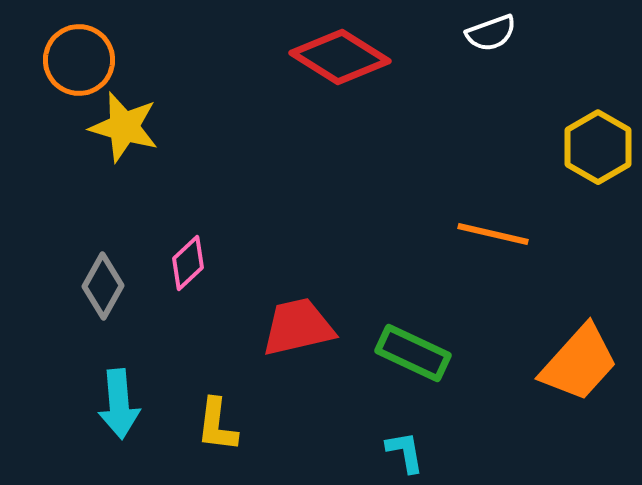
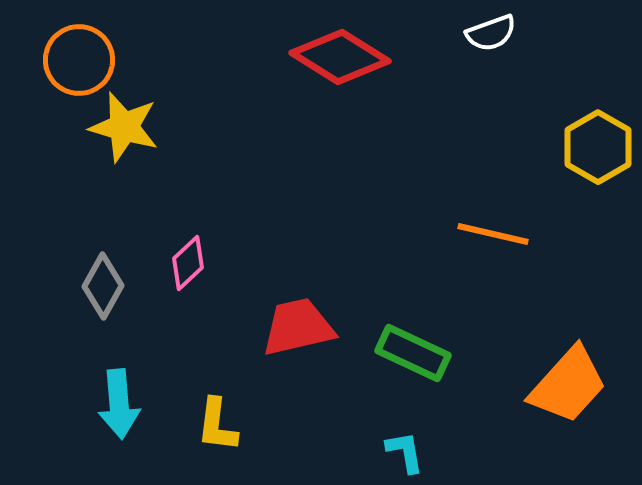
orange trapezoid: moved 11 px left, 22 px down
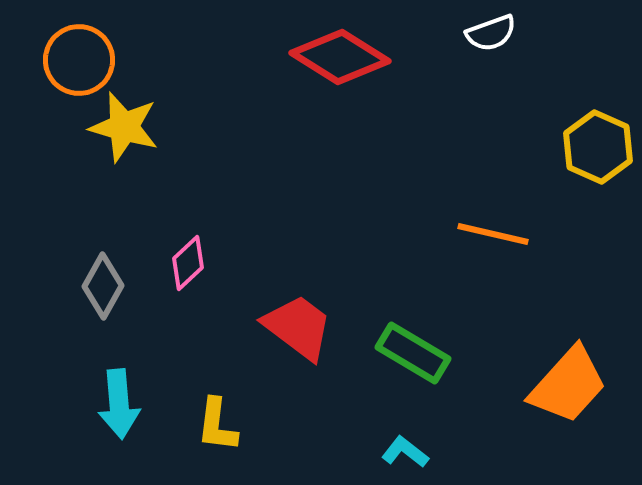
yellow hexagon: rotated 6 degrees counterclockwise
red trapezoid: rotated 50 degrees clockwise
green rectangle: rotated 6 degrees clockwise
cyan L-shape: rotated 42 degrees counterclockwise
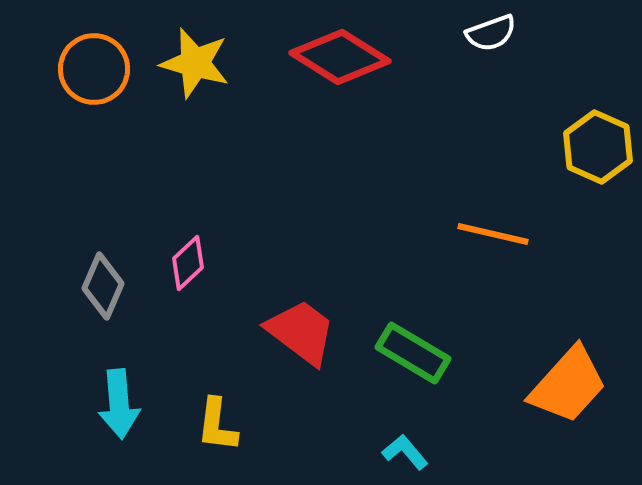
orange circle: moved 15 px right, 9 px down
yellow star: moved 71 px right, 64 px up
gray diamond: rotated 6 degrees counterclockwise
red trapezoid: moved 3 px right, 5 px down
cyan L-shape: rotated 12 degrees clockwise
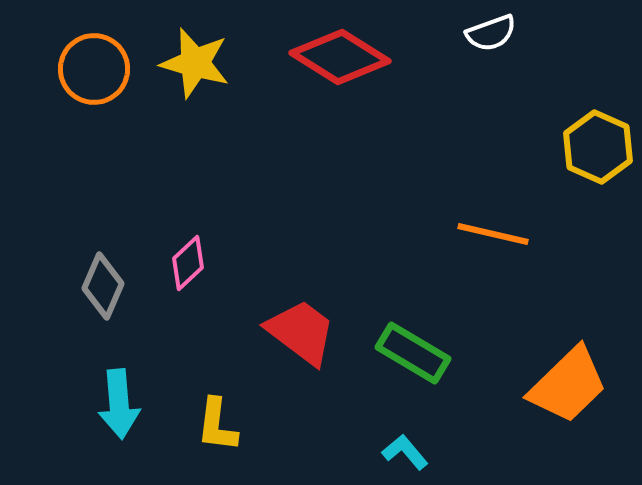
orange trapezoid: rotated 4 degrees clockwise
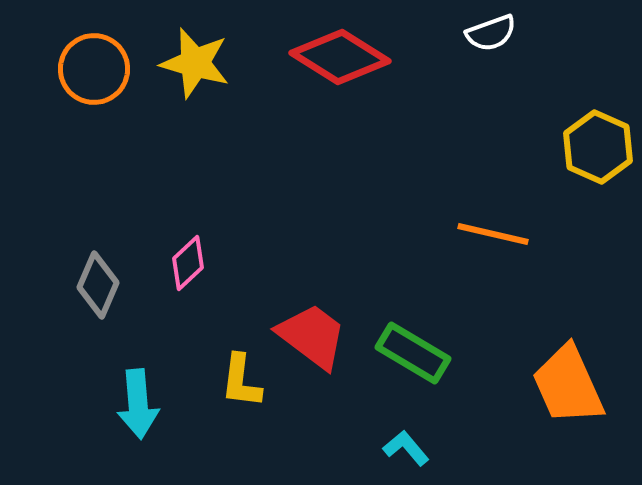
gray diamond: moved 5 px left, 1 px up
red trapezoid: moved 11 px right, 4 px down
orange trapezoid: rotated 110 degrees clockwise
cyan arrow: moved 19 px right
yellow L-shape: moved 24 px right, 44 px up
cyan L-shape: moved 1 px right, 4 px up
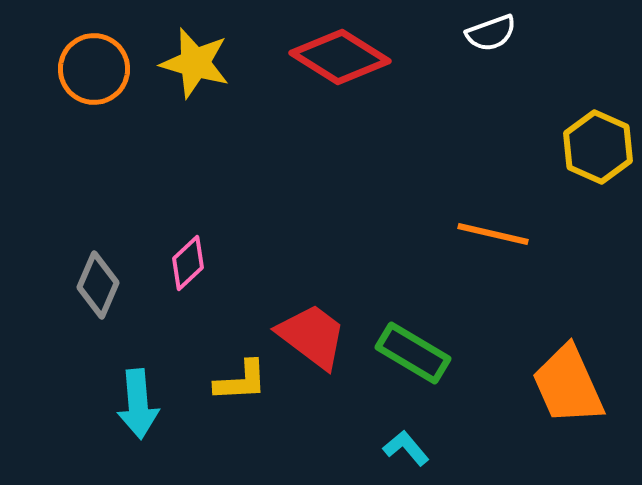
yellow L-shape: rotated 100 degrees counterclockwise
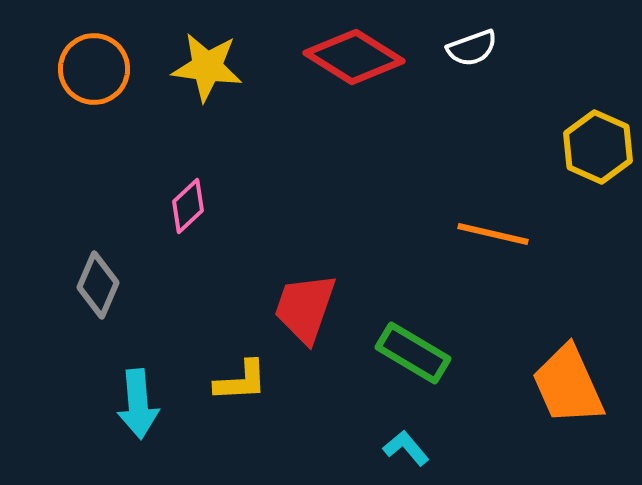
white semicircle: moved 19 px left, 15 px down
red diamond: moved 14 px right
yellow star: moved 12 px right, 4 px down; rotated 8 degrees counterclockwise
pink diamond: moved 57 px up
red trapezoid: moved 7 px left, 28 px up; rotated 108 degrees counterclockwise
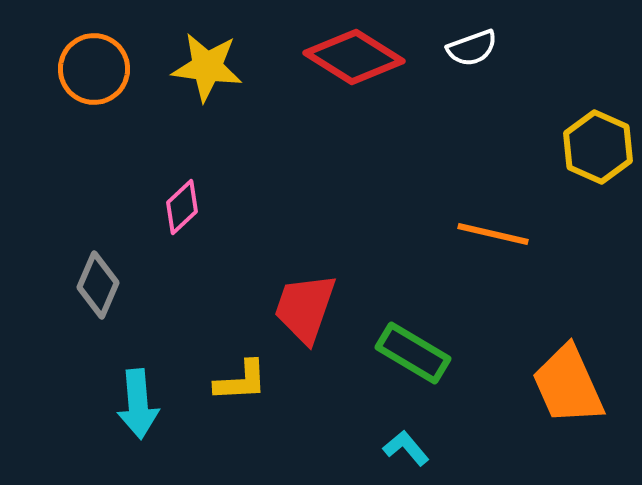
pink diamond: moved 6 px left, 1 px down
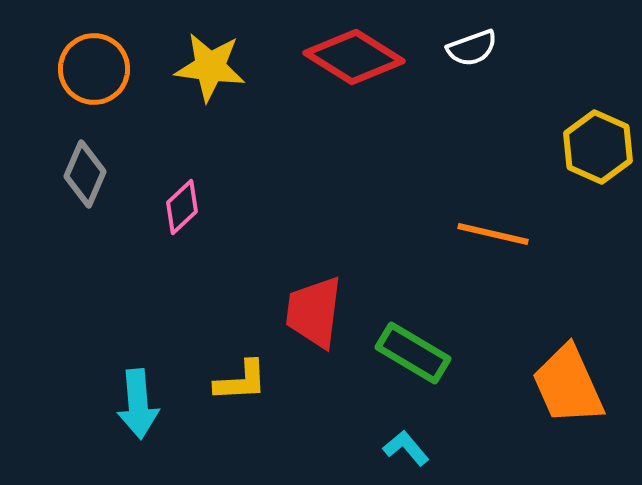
yellow star: moved 3 px right
gray diamond: moved 13 px left, 111 px up
red trapezoid: moved 9 px right, 4 px down; rotated 12 degrees counterclockwise
